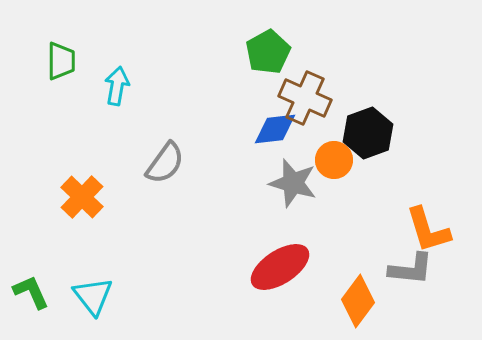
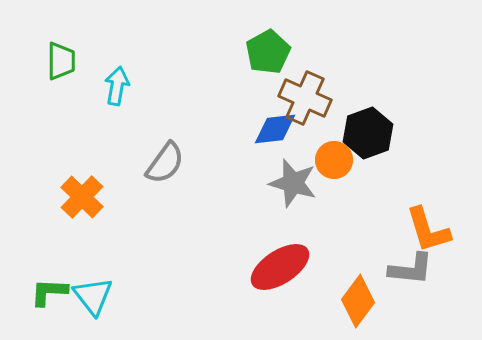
green L-shape: moved 18 px right; rotated 63 degrees counterclockwise
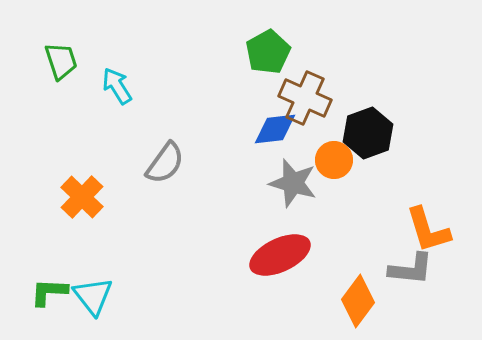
green trapezoid: rotated 18 degrees counterclockwise
cyan arrow: rotated 42 degrees counterclockwise
red ellipse: moved 12 px up; rotated 8 degrees clockwise
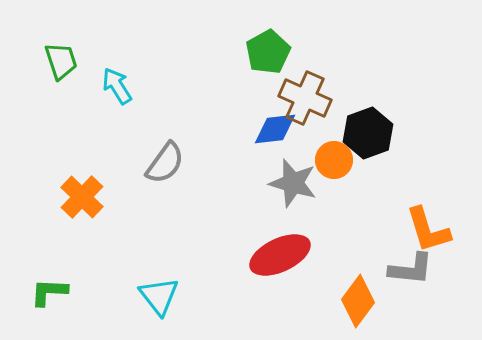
cyan triangle: moved 66 px right
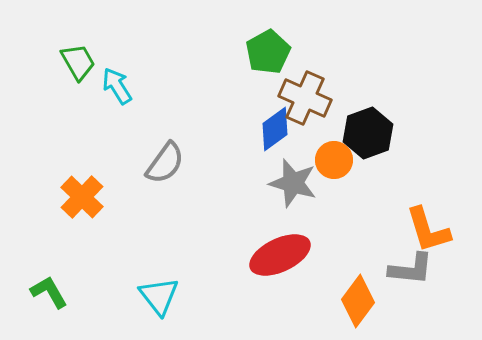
green trapezoid: moved 17 px right, 1 px down; rotated 12 degrees counterclockwise
blue diamond: rotated 30 degrees counterclockwise
green L-shape: rotated 57 degrees clockwise
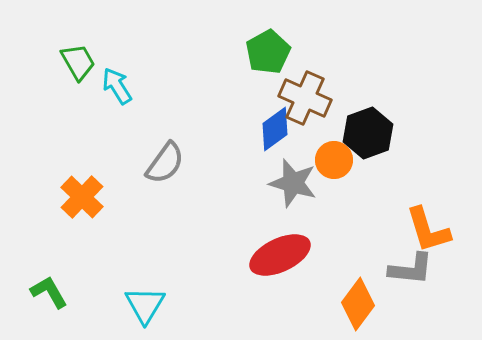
cyan triangle: moved 14 px left, 9 px down; rotated 9 degrees clockwise
orange diamond: moved 3 px down
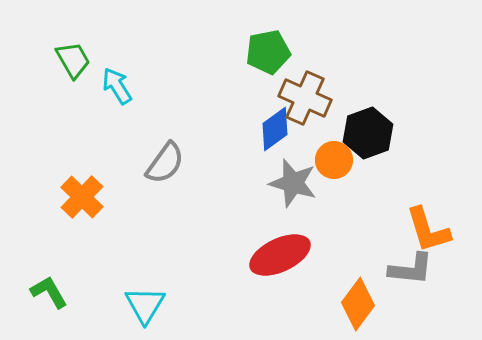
green pentagon: rotated 18 degrees clockwise
green trapezoid: moved 5 px left, 2 px up
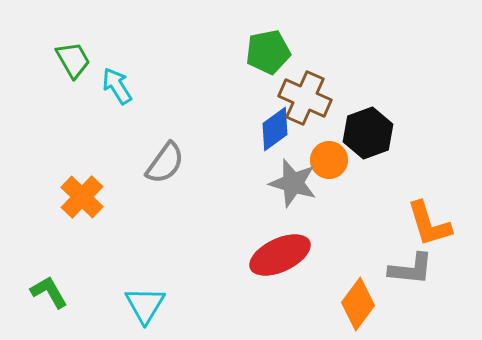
orange circle: moved 5 px left
orange L-shape: moved 1 px right, 6 px up
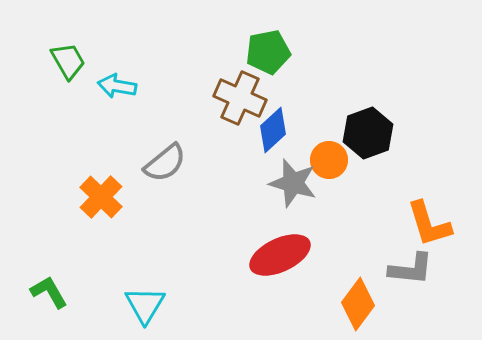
green trapezoid: moved 5 px left, 1 px down
cyan arrow: rotated 48 degrees counterclockwise
brown cross: moved 65 px left
blue diamond: moved 2 px left, 1 px down; rotated 6 degrees counterclockwise
gray semicircle: rotated 15 degrees clockwise
orange cross: moved 19 px right
